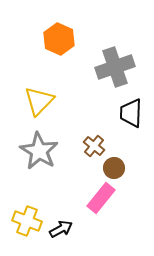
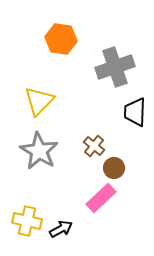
orange hexagon: moved 2 px right; rotated 16 degrees counterclockwise
black trapezoid: moved 4 px right, 1 px up
pink rectangle: rotated 8 degrees clockwise
yellow cross: rotated 8 degrees counterclockwise
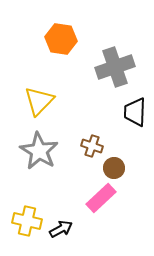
brown cross: moved 2 px left; rotated 20 degrees counterclockwise
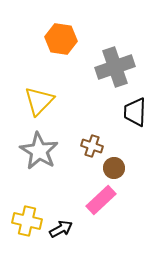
pink rectangle: moved 2 px down
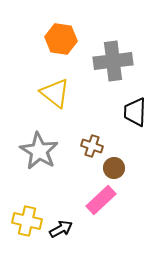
gray cross: moved 2 px left, 6 px up; rotated 12 degrees clockwise
yellow triangle: moved 16 px right, 8 px up; rotated 36 degrees counterclockwise
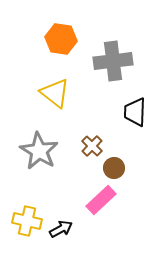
brown cross: rotated 25 degrees clockwise
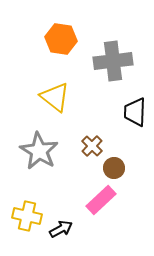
yellow triangle: moved 4 px down
yellow cross: moved 5 px up
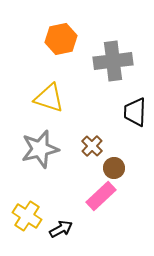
orange hexagon: rotated 20 degrees counterclockwise
yellow triangle: moved 6 px left, 1 px down; rotated 20 degrees counterclockwise
gray star: moved 1 px right, 2 px up; rotated 27 degrees clockwise
pink rectangle: moved 4 px up
yellow cross: rotated 20 degrees clockwise
